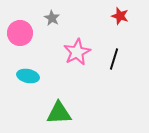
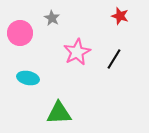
black line: rotated 15 degrees clockwise
cyan ellipse: moved 2 px down
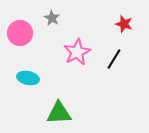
red star: moved 4 px right, 8 px down
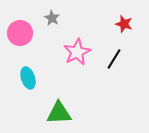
cyan ellipse: rotated 60 degrees clockwise
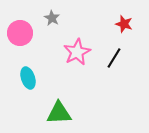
black line: moved 1 px up
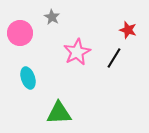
gray star: moved 1 px up
red star: moved 4 px right, 6 px down
